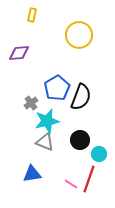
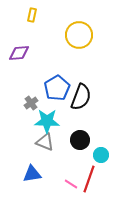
cyan star: rotated 15 degrees clockwise
cyan circle: moved 2 px right, 1 px down
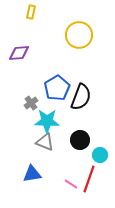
yellow rectangle: moved 1 px left, 3 px up
cyan circle: moved 1 px left
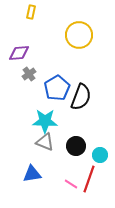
gray cross: moved 2 px left, 29 px up
cyan star: moved 2 px left
black circle: moved 4 px left, 6 px down
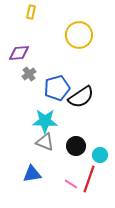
blue pentagon: rotated 15 degrees clockwise
black semicircle: rotated 36 degrees clockwise
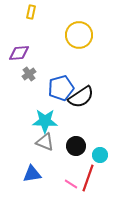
blue pentagon: moved 4 px right
red line: moved 1 px left, 1 px up
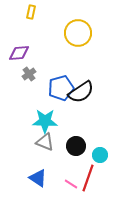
yellow circle: moved 1 px left, 2 px up
black semicircle: moved 5 px up
blue triangle: moved 6 px right, 4 px down; rotated 42 degrees clockwise
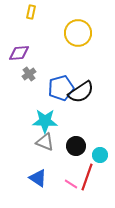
red line: moved 1 px left, 1 px up
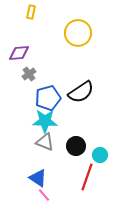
blue pentagon: moved 13 px left, 10 px down
pink line: moved 27 px left, 11 px down; rotated 16 degrees clockwise
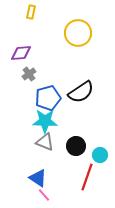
purple diamond: moved 2 px right
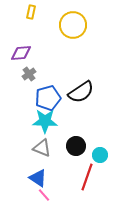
yellow circle: moved 5 px left, 8 px up
gray triangle: moved 3 px left, 6 px down
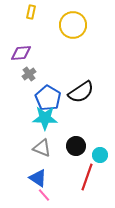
blue pentagon: rotated 25 degrees counterclockwise
cyan star: moved 3 px up
